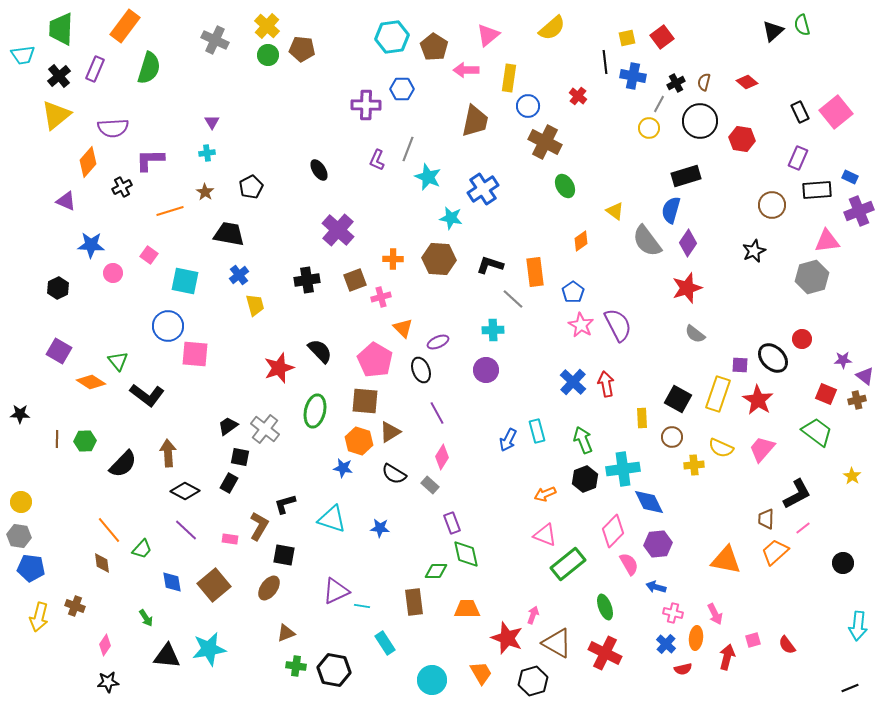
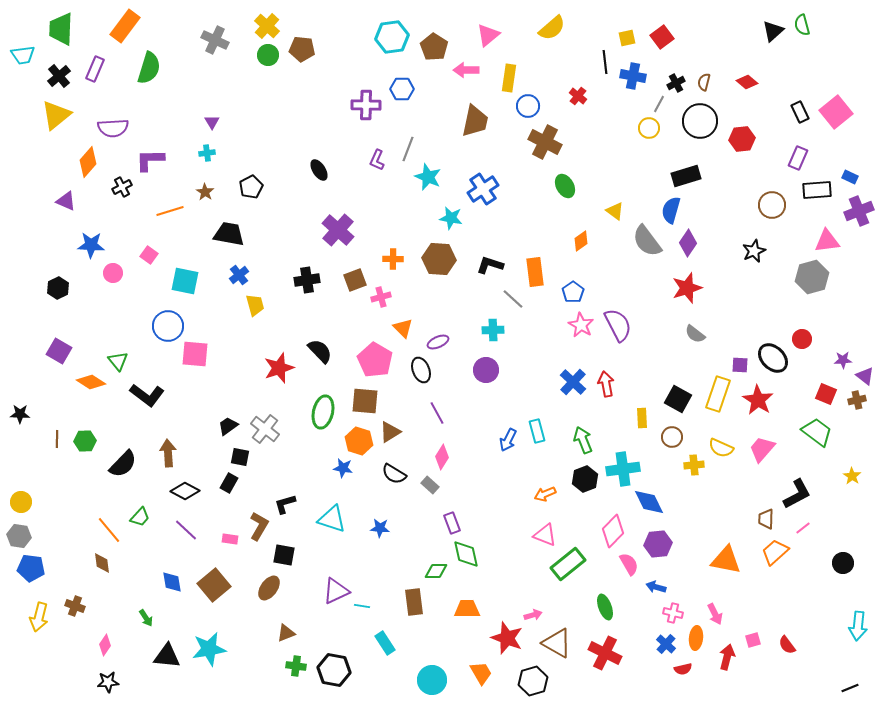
red hexagon at (742, 139): rotated 15 degrees counterclockwise
green ellipse at (315, 411): moved 8 px right, 1 px down
green trapezoid at (142, 549): moved 2 px left, 32 px up
pink arrow at (533, 615): rotated 54 degrees clockwise
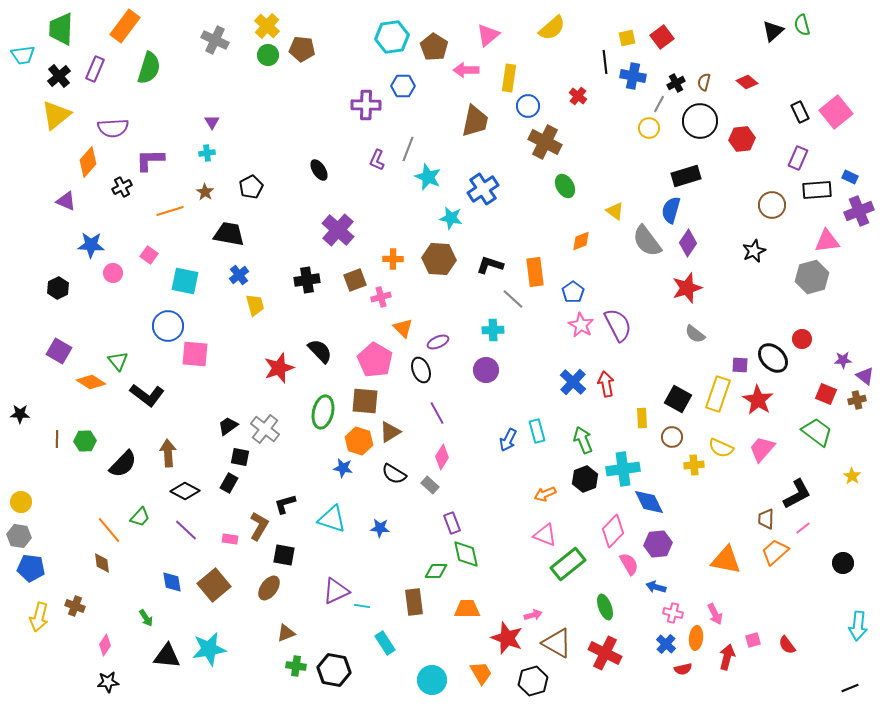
blue hexagon at (402, 89): moved 1 px right, 3 px up
orange diamond at (581, 241): rotated 15 degrees clockwise
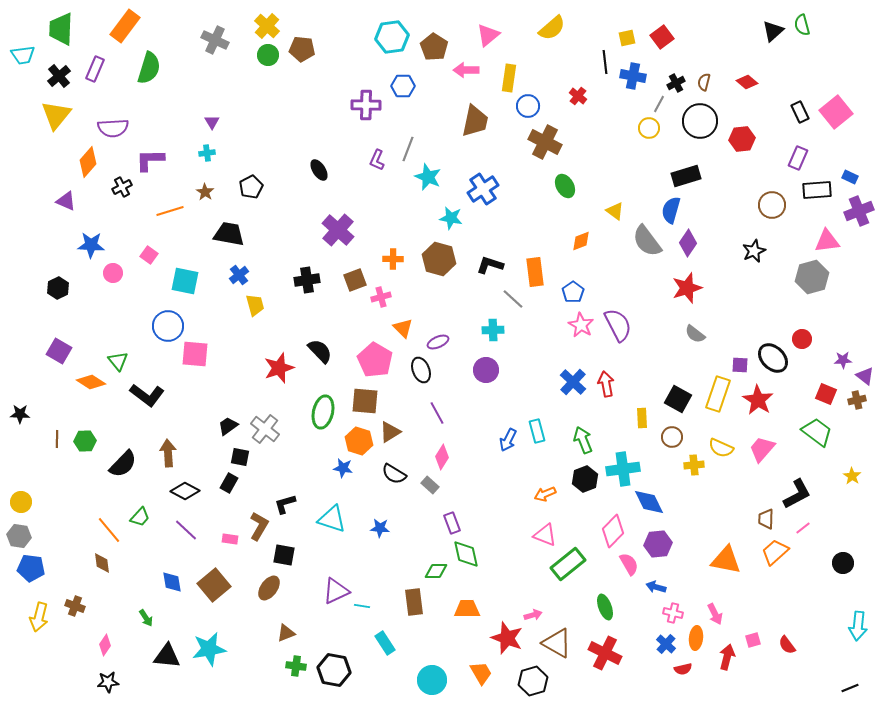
yellow triangle at (56, 115): rotated 12 degrees counterclockwise
brown hexagon at (439, 259): rotated 12 degrees clockwise
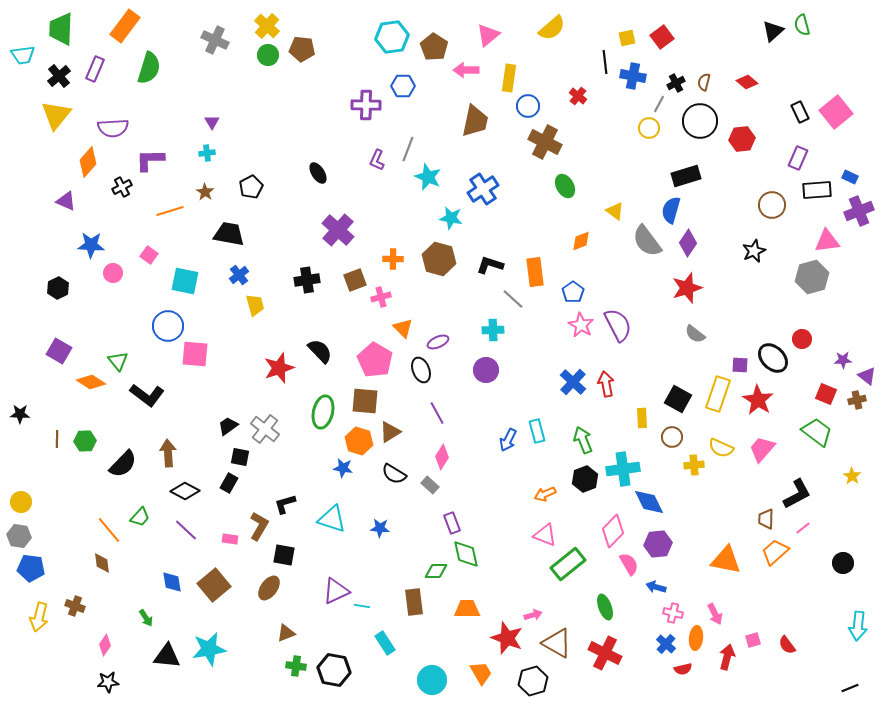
black ellipse at (319, 170): moved 1 px left, 3 px down
purple triangle at (865, 376): moved 2 px right
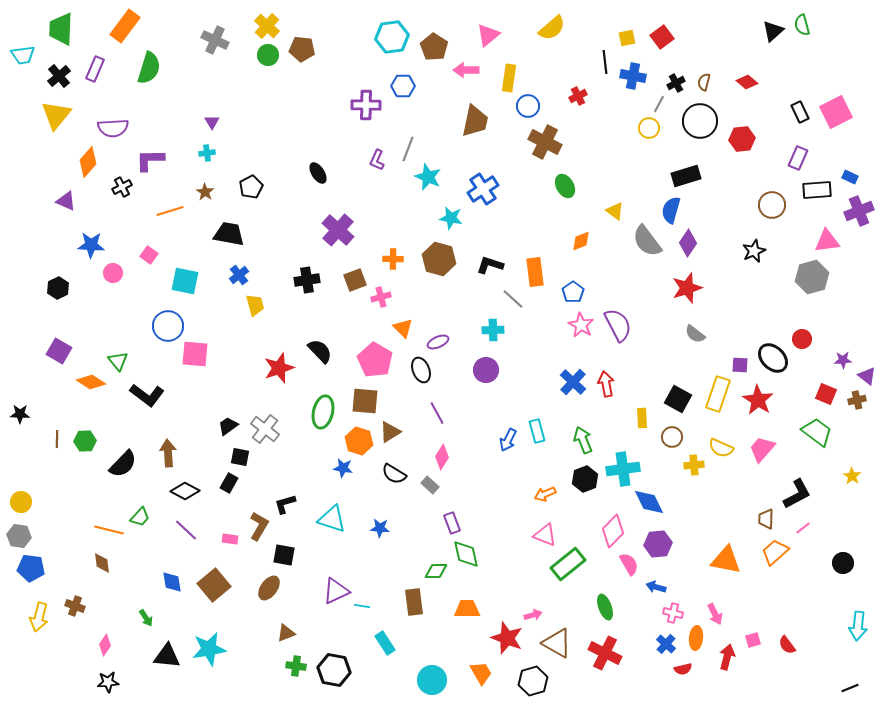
red cross at (578, 96): rotated 24 degrees clockwise
pink square at (836, 112): rotated 12 degrees clockwise
orange line at (109, 530): rotated 36 degrees counterclockwise
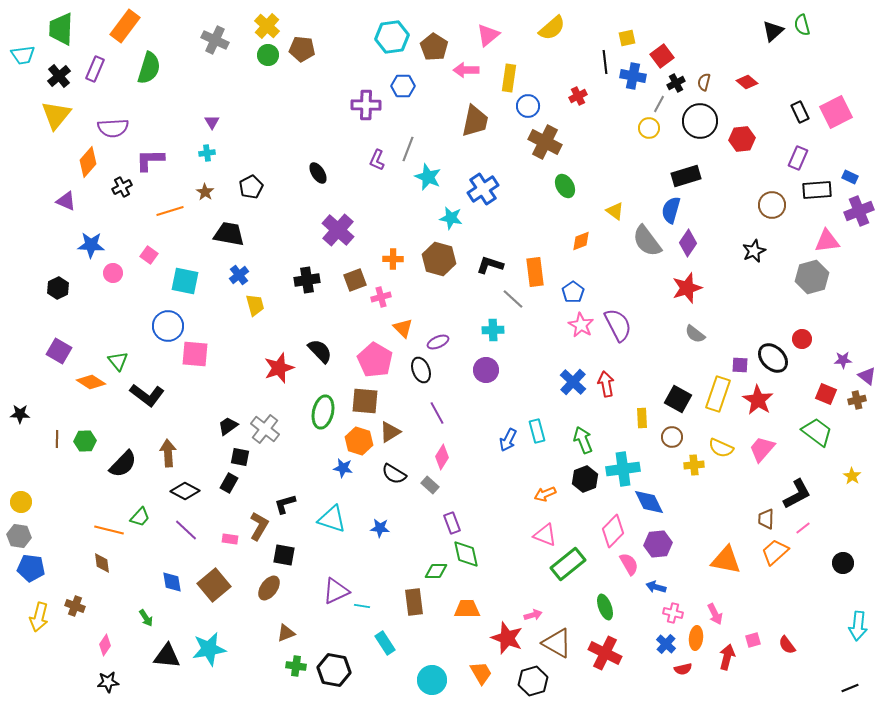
red square at (662, 37): moved 19 px down
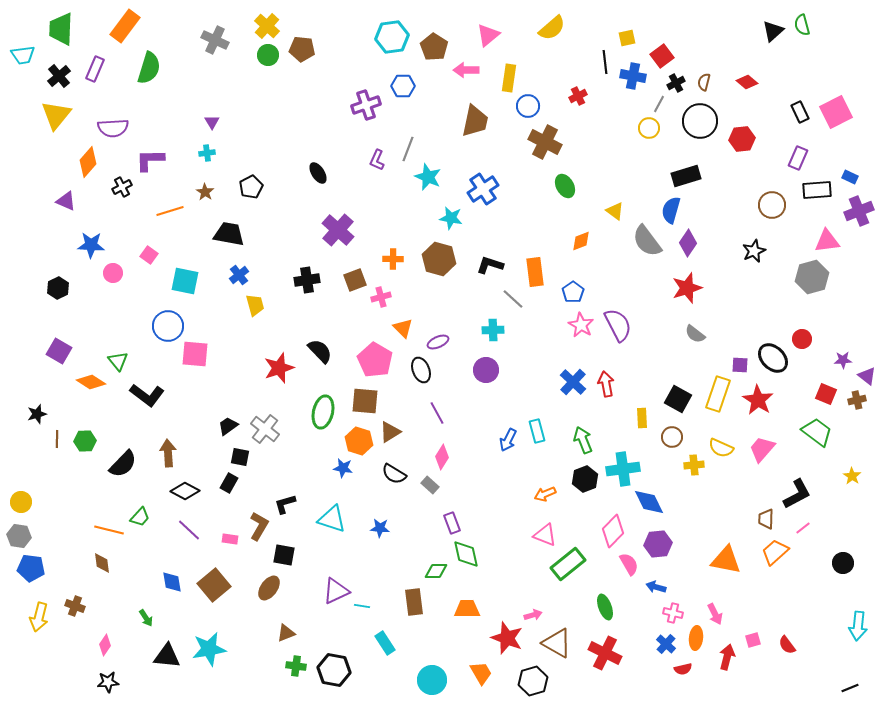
purple cross at (366, 105): rotated 20 degrees counterclockwise
black star at (20, 414): moved 17 px right; rotated 18 degrees counterclockwise
purple line at (186, 530): moved 3 px right
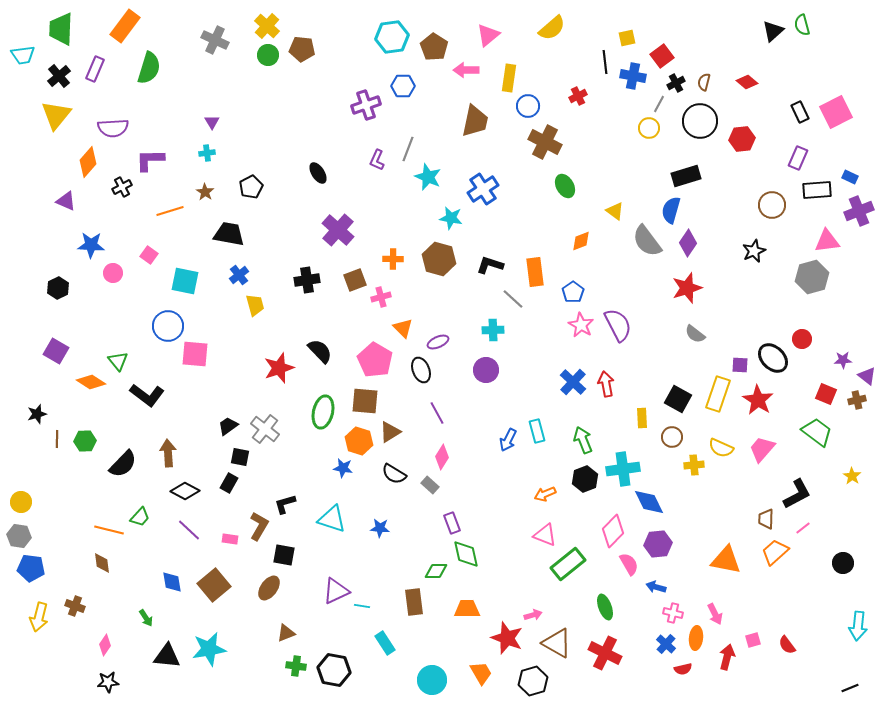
purple square at (59, 351): moved 3 px left
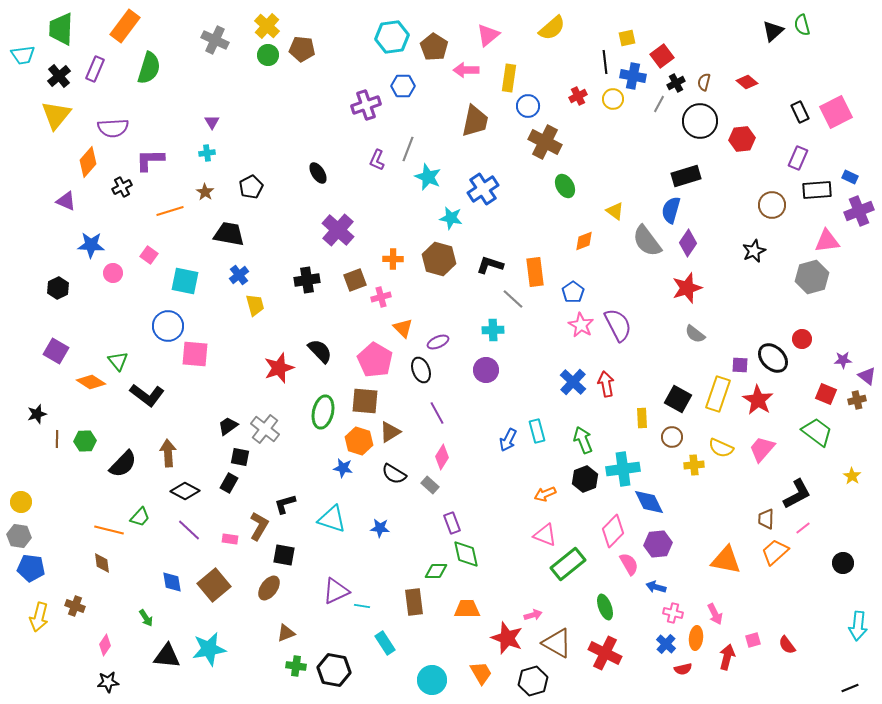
yellow circle at (649, 128): moved 36 px left, 29 px up
orange diamond at (581, 241): moved 3 px right
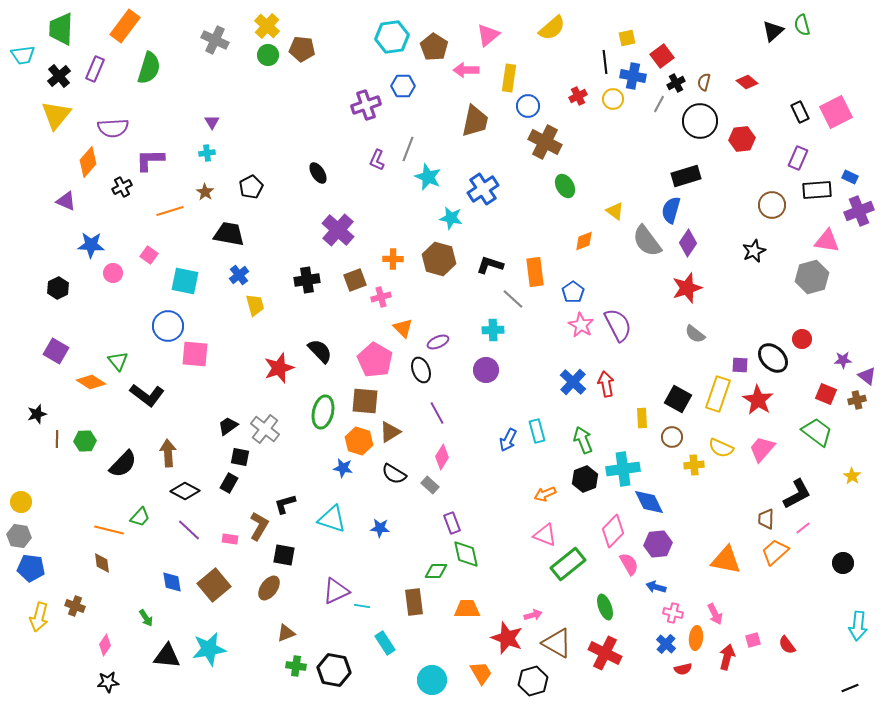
pink triangle at (827, 241): rotated 16 degrees clockwise
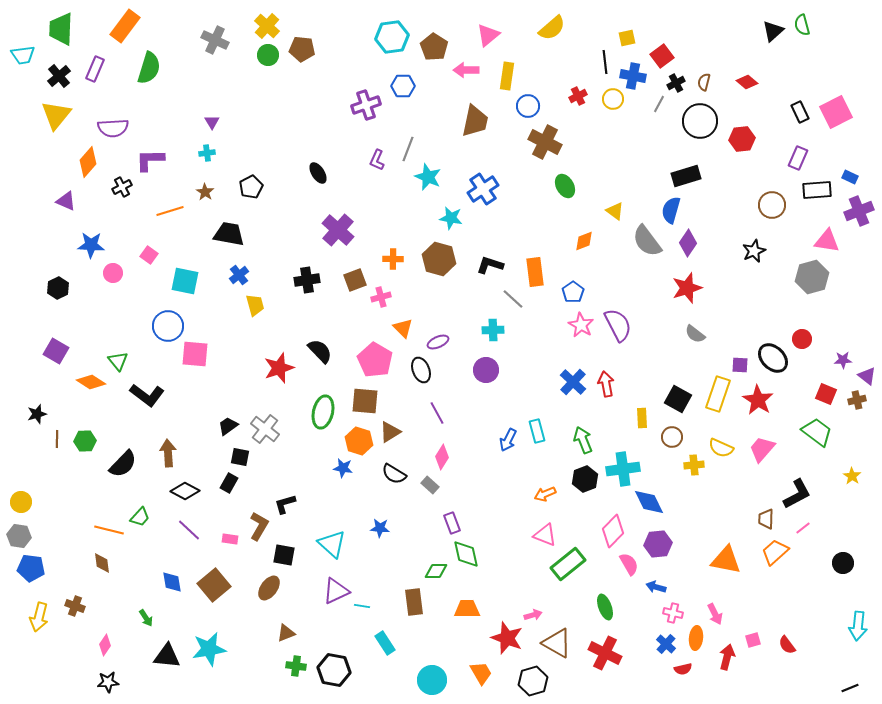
yellow rectangle at (509, 78): moved 2 px left, 2 px up
cyan triangle at (332, 519): moved 25 px down; rotated 24 degrees clockwise
